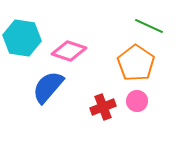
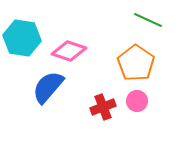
green line: moved 1 px left, 6 px up
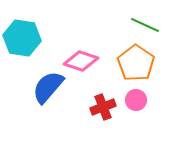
green line: moved 3 px left, 5 px down
pink diamond: moved 12 px right, 10 px down
pink circle: moved 1 px left, 1 px up
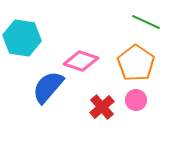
green line: moved 1 px right, 3 px up
red cross: moved 1 px left; rotated 20 degrees counterclockwise
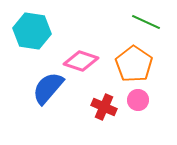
cyan hexagon: moved 10 px right, 7 px up
orange pentagon: moved 2 px left, 1 px down
blue semicircle: moved 1 px down
pink circle: moved 2 px right
red cross: moved 2 px right; rotated 25 degrees counterclockwise
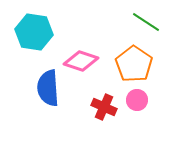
green line: rotated 8 degrees clockwise
cyan hexagon: moved 2 px right, 1 px down
blue semicircle: rotated 45 degrees counterclockwise
pink circle: moved 1 px left
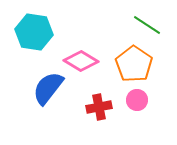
green line: moved 1 px right, 3 px down
pink diamond: rotated 12 degrees clockwise
blue semicircle: rotated 42 degrees clockwise
red cross: moved 5 px left; rotated 35 degrees counterclockwise
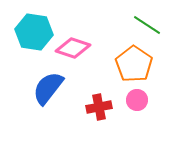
pink diamond: moved 8 px left, 13 px up; rotated 12 degrees counterclockwise
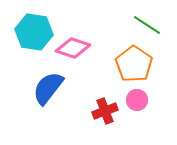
red cross: moved 6 px right, 4 px down; rotated 10 degrees counterclockwise
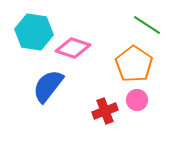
blue semicircle: moved 2 px up
